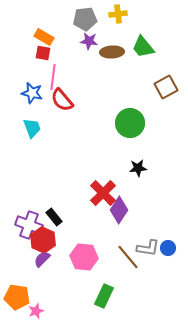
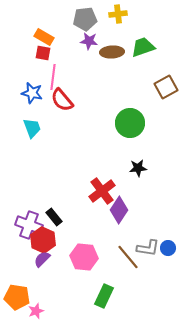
green trapezoid: rotated 110 degrees clockwise
red cross: moved 1 px left, 2 px up; rotated 8 degrees clockwise
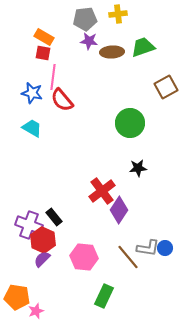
cyan trapezoid: rotated 40 degrees counterclockwise
blue circle: moved 3 px left
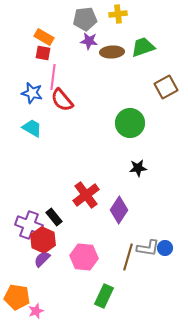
red cross: moved 16 px left, 4 px down
brown line: rotated 56 degrees clockwise
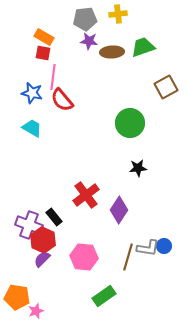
blue circle: moved 1 px left, 2 px up
green rectangle: rotated 30 degrees clockwise
